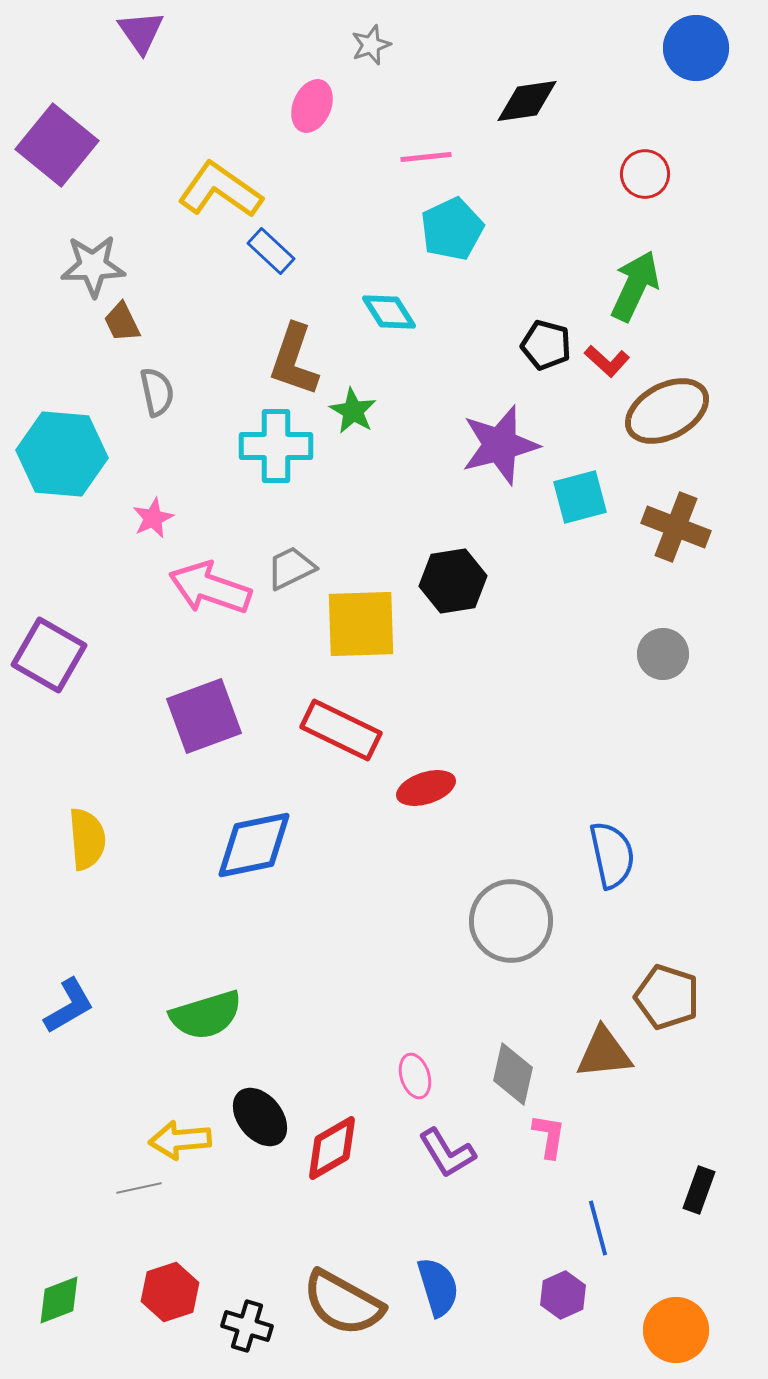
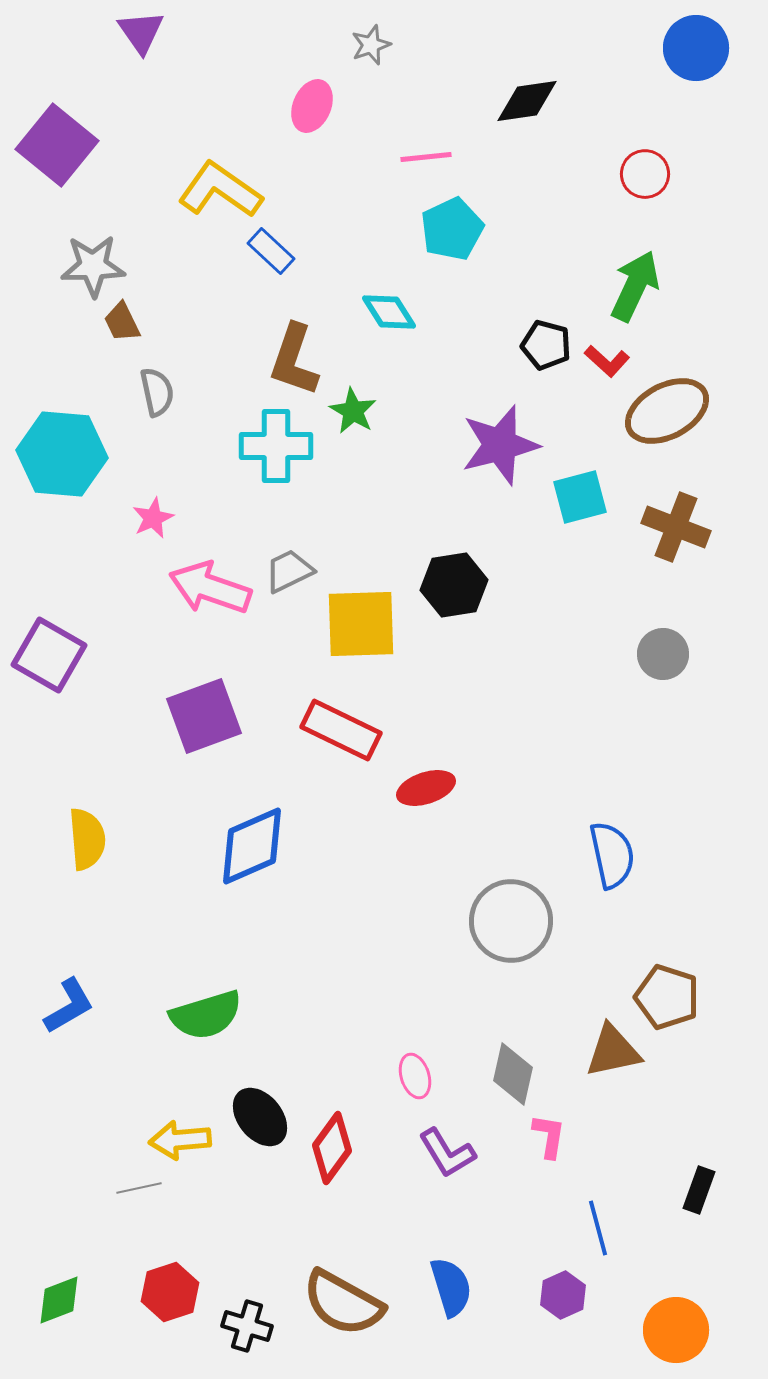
gray trapezoid at (291, 568): moved 2 px left, 3 px down
black hexagon at (453, 581): moved 1 px right, 4 px down
blue diamond at (254, 845): moved 2 px left, 1 px down; rotated 12 degrees counterclockwise
brown triangle at (604, 1053): moved 9 px right, 2 px up; rotated 6 degrees counterclockwise
red diamond at (332, 1148): rotated 24 degrees counterclockwise
blue semicircle at (438, 1287): moved 13 px right
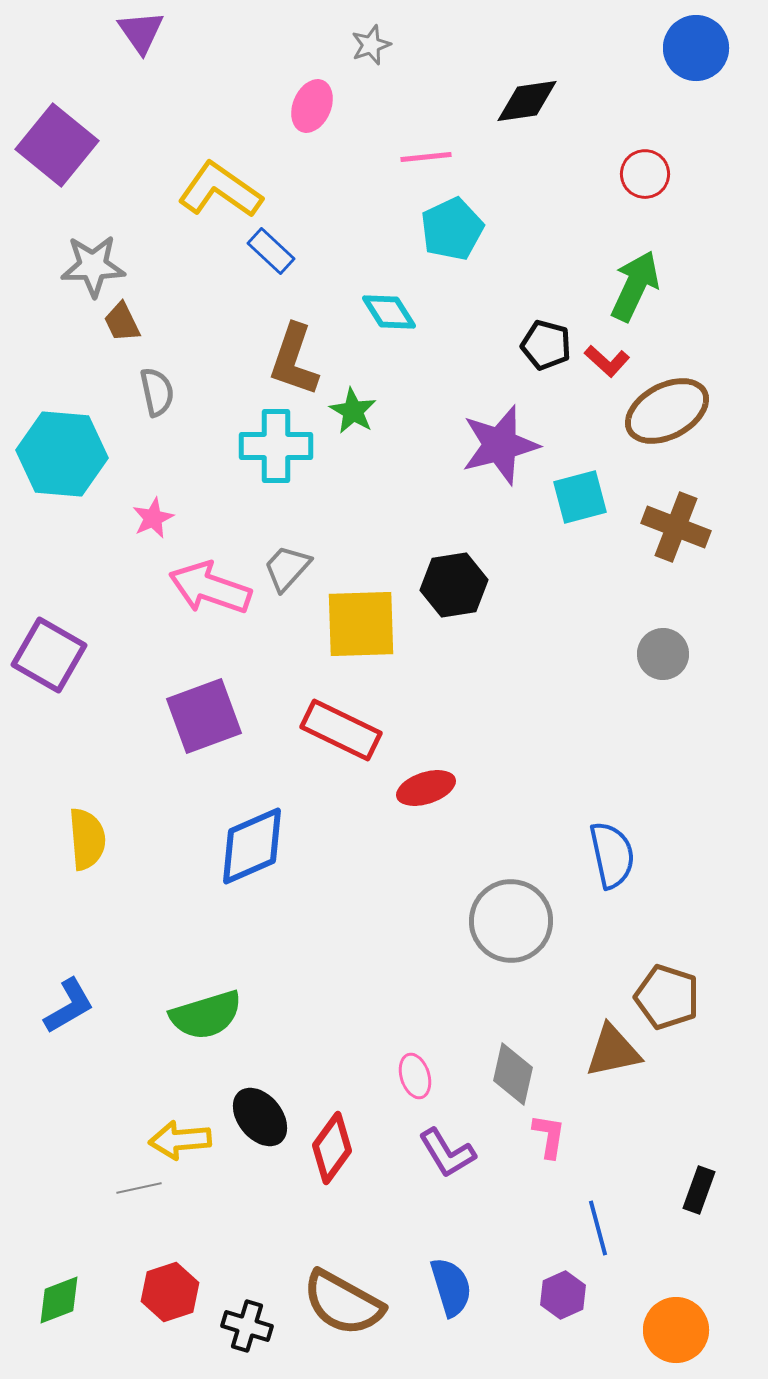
gray trapezoid at (289, 571): moved 2 px left, 3 px up; rotated 22 degrees counterclockwise
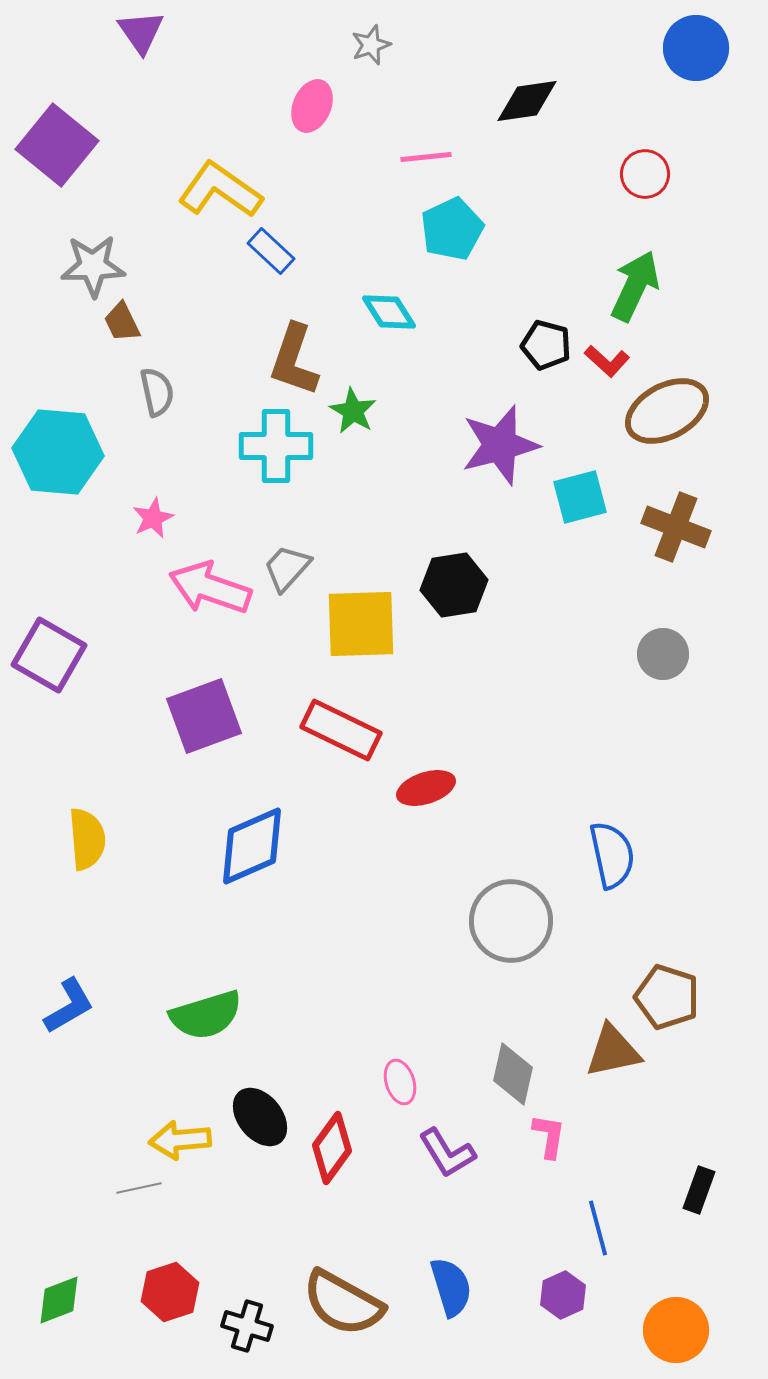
cyan hexagon at (62, 454): moved 4 px left, 2 px up
pink ellipse at (415, 1076): moved 15 px left, 6 px down
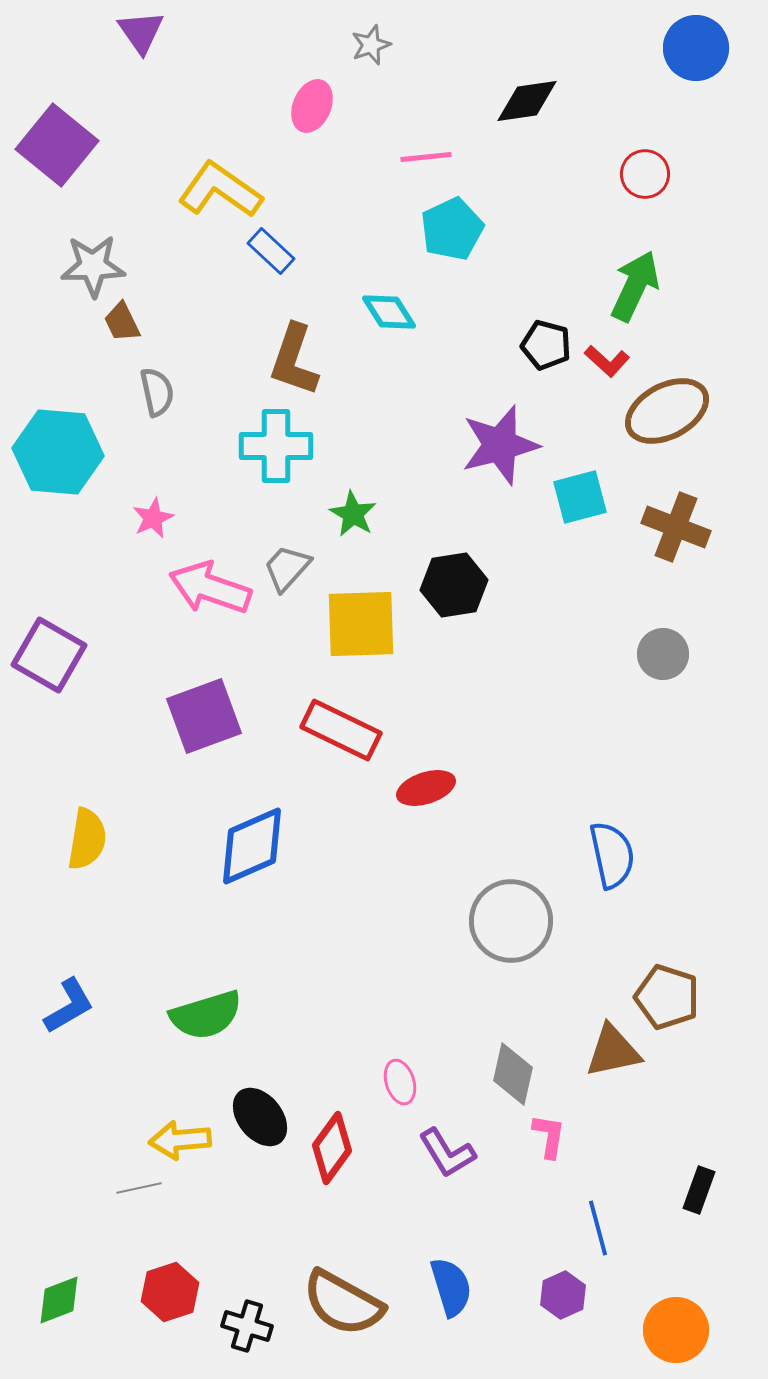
green star at (353, 411): moved 103 px down
yellow semicircle at (87, 839): rotated 14 degrees clockwise
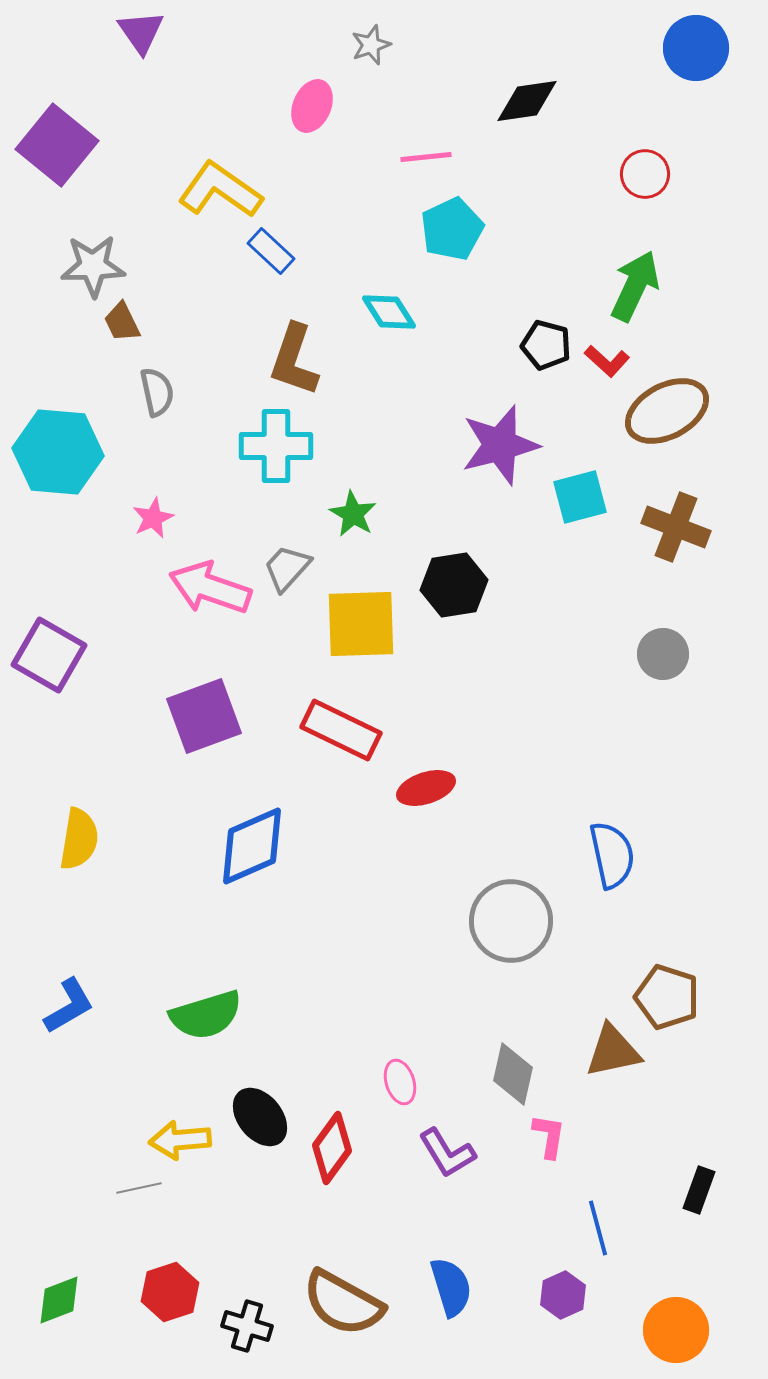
yellow semicircle at (87, 839): moved 8 px left
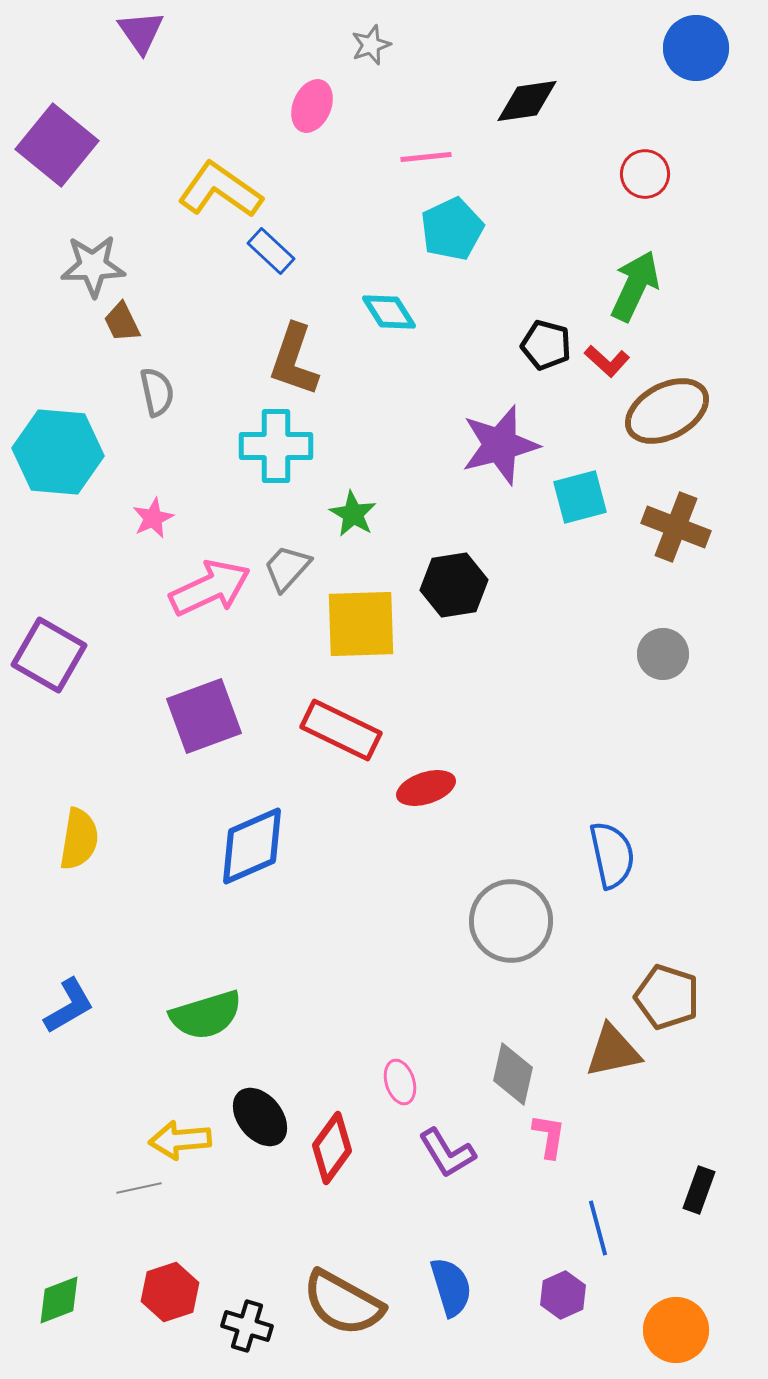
pink arrow at (210, 588): rotated 136 degrees clockwise
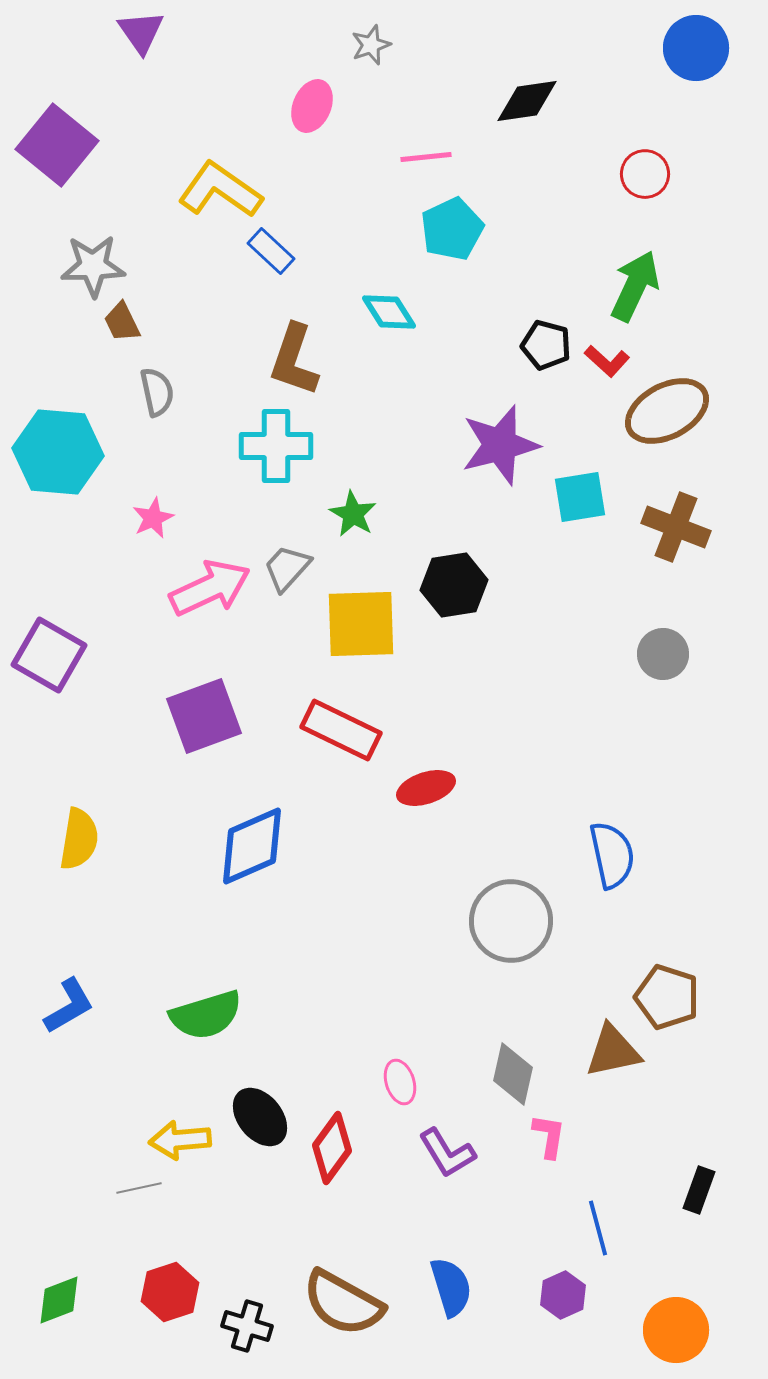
cyan square at (580, 497): rotated 6 degrees clockwise
